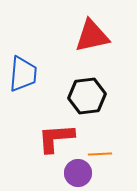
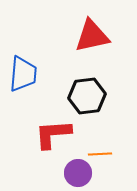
red L-shape: moved 3 px left, 4 px up
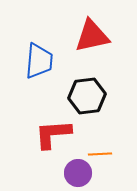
blue trapezoid: moved 16 px right, 13 px up
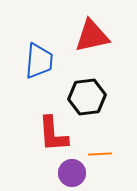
black hexagon: moved 1 px down
red L-shape: rotated 90 degrees counterclockwise
purple circle: moved 6 px left
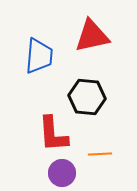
blue trapezoid: moved 5 px up
black hexagon: rotated 12 degrees clockwise
purple circle: moved 10 px left
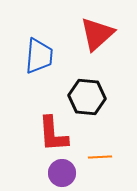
red triangle: moved 5 px right, 2 px up; rotated 30 degrees counterclockwise
orange line: moved 3 px down
